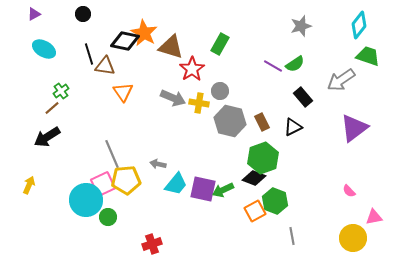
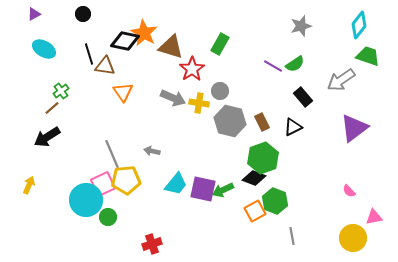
gray arrow at (158, 164): moved 6 px left, 13 px up
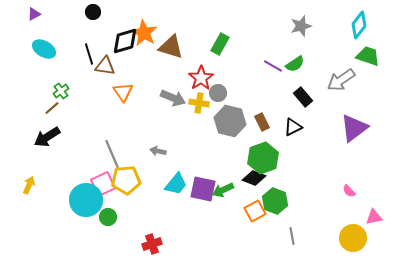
black circle at (83, 14): moved 10 px right, 2 px up
black diamond at (125, 41): rotated 28 degrees counterclockwise
red star at (192, 69): moved 9 px right, 9 px down
gray circle at (220, 91): moved 2 px left, 2 px down
gray arrow at (152, 151): moved 6 px right
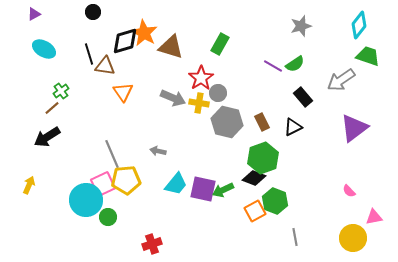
gray hexagon at (230, 121): moved 3 px left, 1 px down
gray line at (292, 236): moved 3 px right, 1 px down
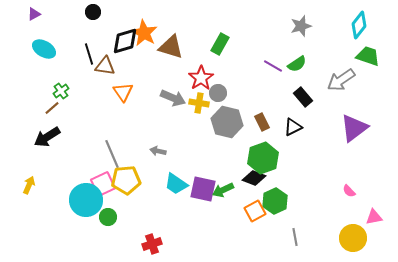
green semicircle at (295, 64): moved 2 px right
cyan trapezoid at (176, 184): rotated 85 degrees clockwise
green hexagon at (275, 201): rotated 15 degrees clockwise
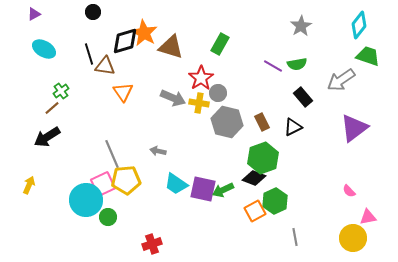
gray star at (301, 26): rotated 15 degrees counterclockwise
green semicircle at (297, 64): rotated 24 degrees clockwise
pink triangle at (374, 217): moved 6 px left
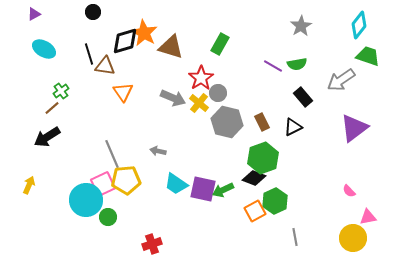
yellow cross at (199, 103): rotated 30 degrees clockwise
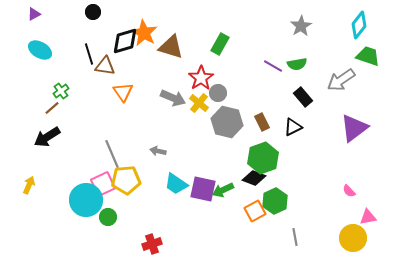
cyan ellipse at (44, 49): moved 4 px left, 1 px down
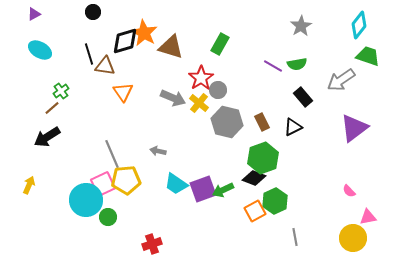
gray circle at (218, 93): moved 3 px up
purple square at (203, 189): rotated 32 degrees counterclockwise
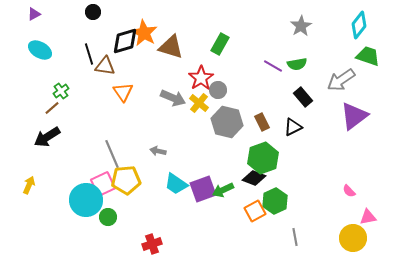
purple triangle at (354, 128): moved 12 px up
